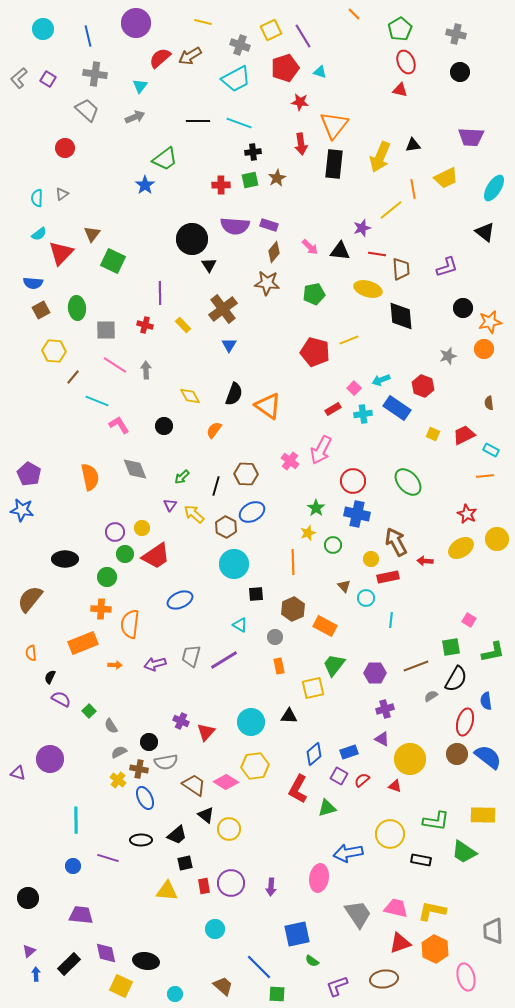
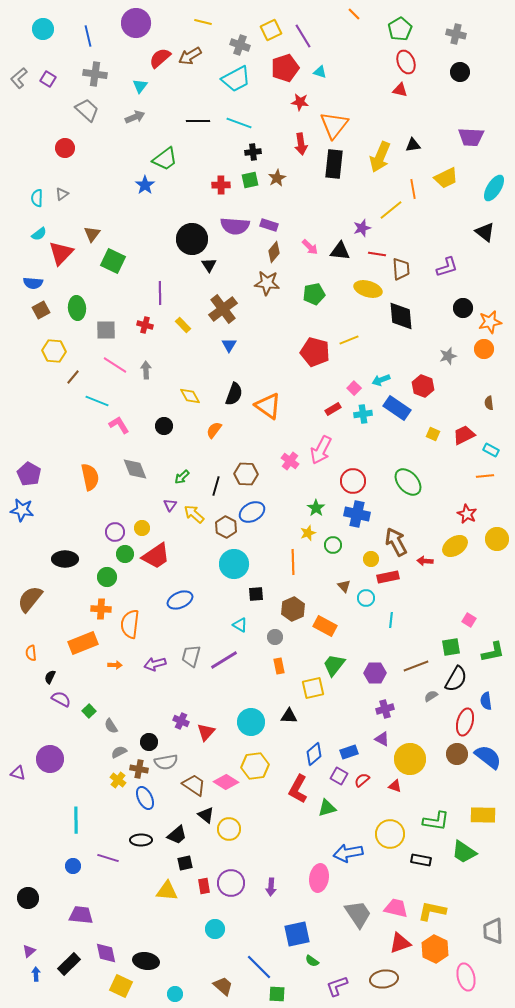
yellow ellipse at (461, 548): moved 6 px left, 2 px up
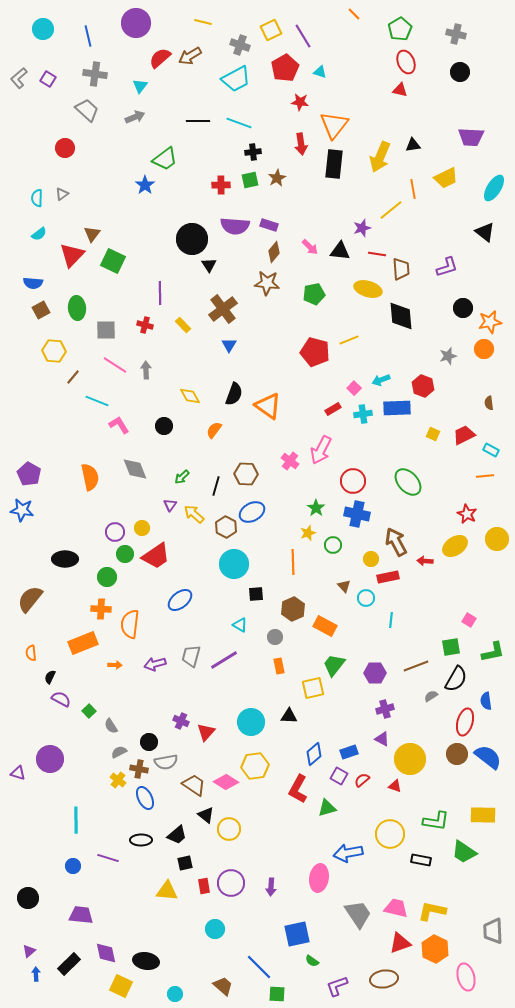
red pentagon at (285, 68): rotated 12 degrees counterclockwise
red triangle at (61, 253): moved 11 px right, 2 px down
blue rectangle at (397, 408): rotated 36 degrees counterclockwise
blue ellipse at (180, 600): rotated 15 degrees counterclockwise
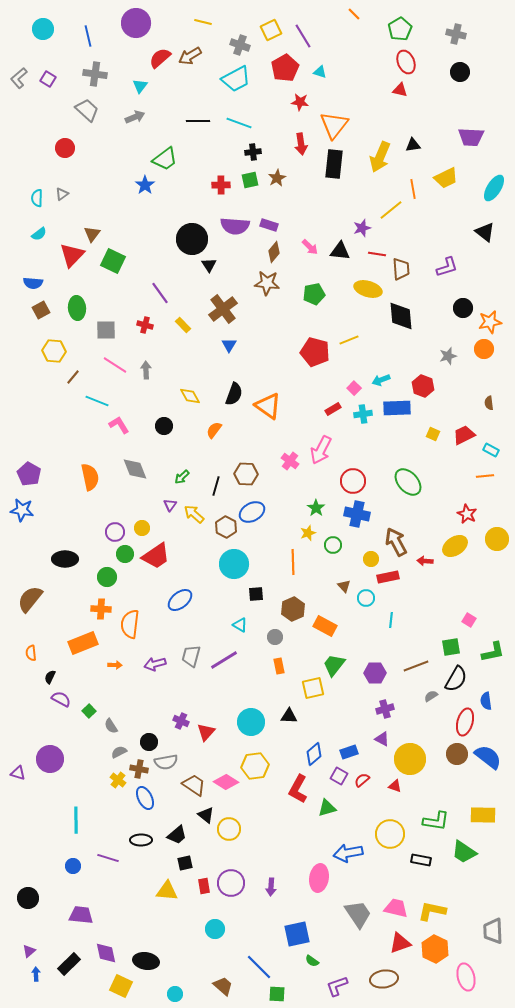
purple line at (160, 293): rotated 35 degrees counterclockwise
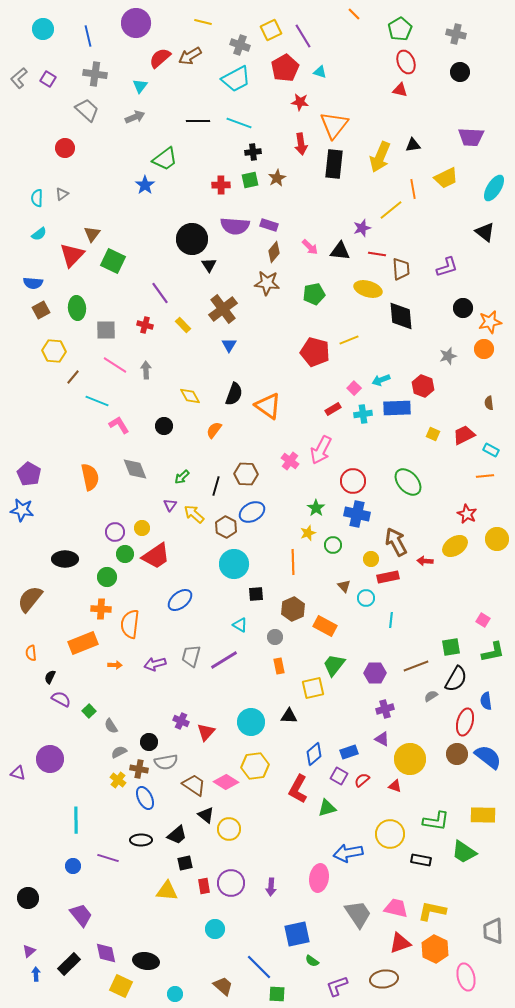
pink square at (469, 620): moved 14 px right
purple trapezoid at (81, 915): rotated 45 degrees clockwise
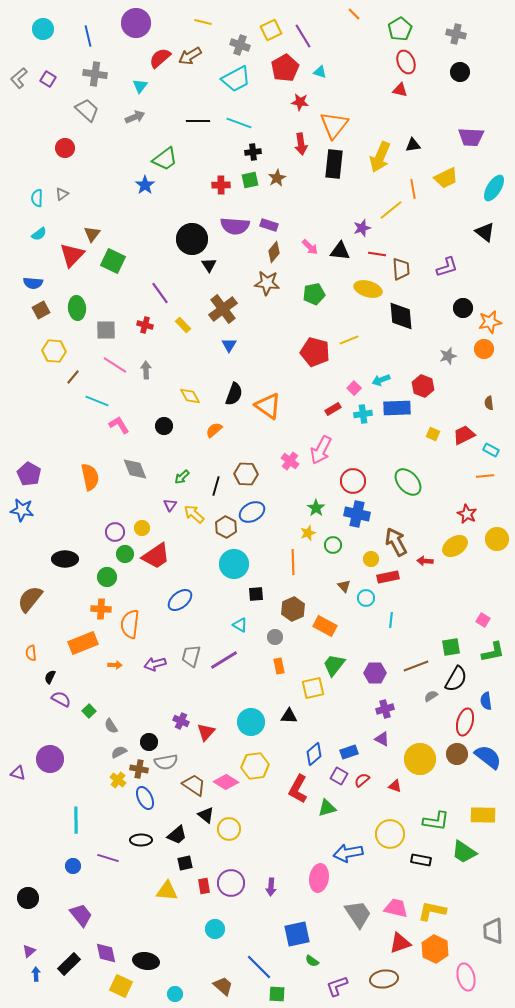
orange semicircle at (214, 430): rotated 12 degrees clockwise
yellow circle at (410, 759): moved 10 px right
